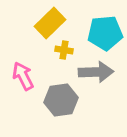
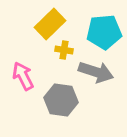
yellow rectangle: moved 1 px down
cyan pentagon: moved 1 px left, 1 px up
gray arrow: rotated 20 degrees clockwise
gray hexagon: rotated 16 degrees clockwise
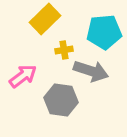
yellow rectangle: moved 5 px left, 5 px up
yellow cross: rotated 18 degrees counterclockwise
gray arrow: moved 5 px left, 1 px up
pink arrow: rotated 80 degrees clockwise
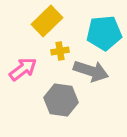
yellow rectangle: moved 2 px right, 2 px down
cyan pentagon: moved 1 px down
yellow cross: moved 4 px left, 1 px down
pink arrow: moved 7 px up
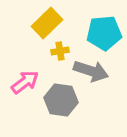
yellow rectangle: moved 2 px down
pink arrow: moved 2 px right, 13 px down
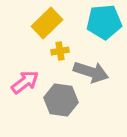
cyan pentagon: moved 11 px up
gray arrow: moved 1 px down
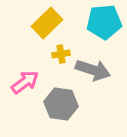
yellow cross: moved 1 px right, 3 px down
gray arrow: moved 2 px right, 2 px up
gray hexagon: moved 4 px down
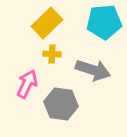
yellow cross: moved 9 px left; rotated 12 degrees clockwise
pink arrow: moved 2 px right, 2 px down; rotated 28 degrees counterclockwise
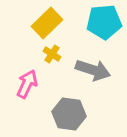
yellow cross: rotated 30 degrees clockwise
gray hexagon: moved 8 px right, 10 px down
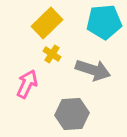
gray hexagon: moved 3 px right; rotated 12 degrees counterclockwise
